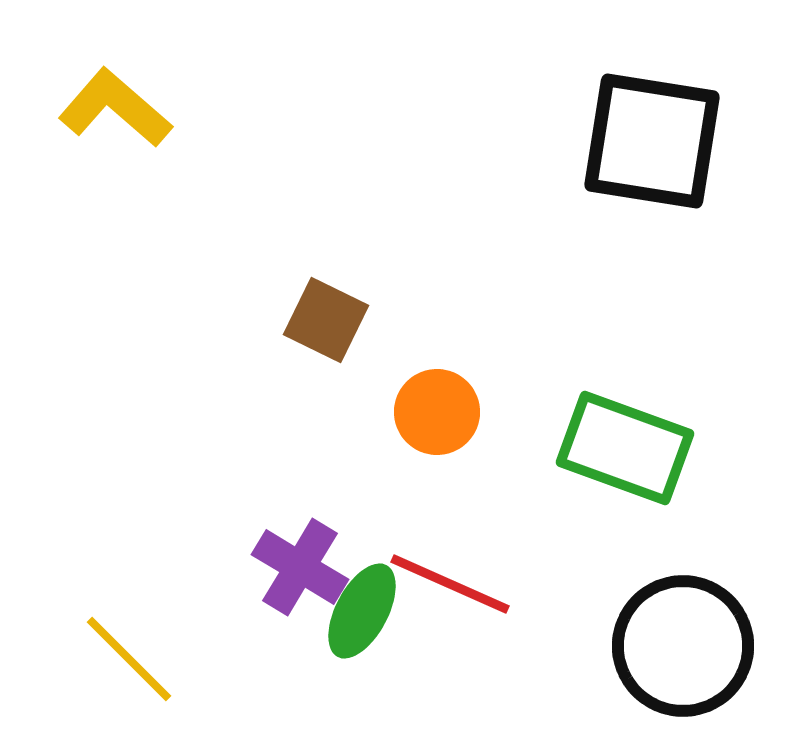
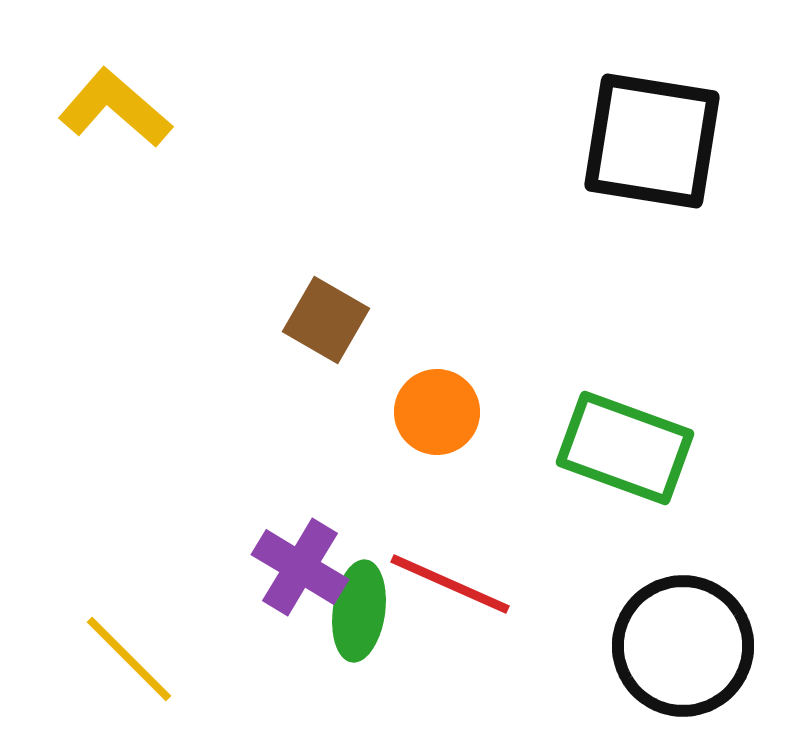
brown square: rotated 4 degrees clockwise
green ellipse: moved 3 px left; rotated 20 degrees counterclockwise
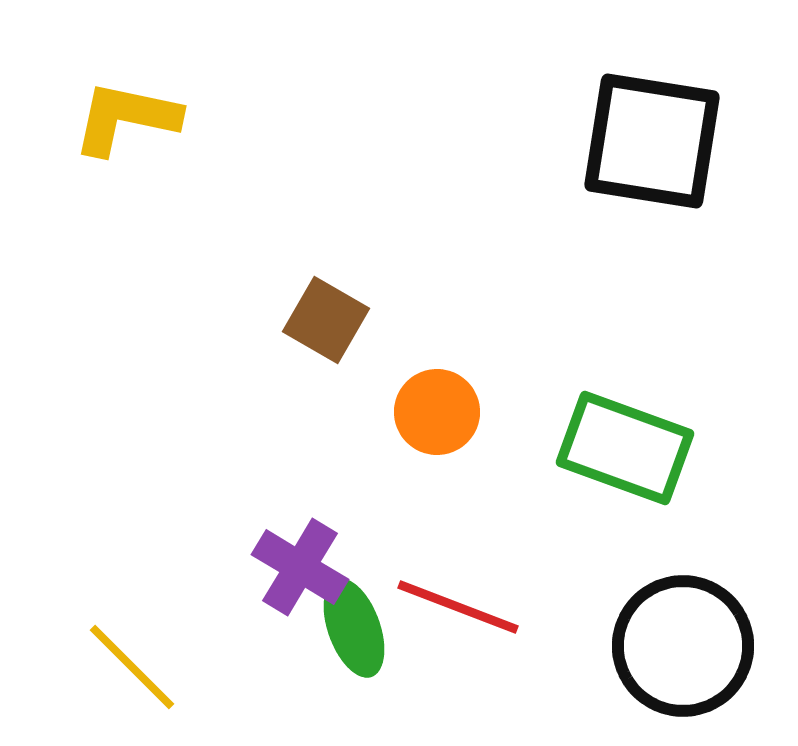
yellow L-shape: moved 11 px right, 10 px down; rotated 29 degrees counterclockwise
red line: moved 8 px right, 23 px down; rotated 3 degrees counterclockwise
green ellipse: moved 5 px left, 17 px down; rotated 28 degrees counterclockwise
yellow line: moved 3 px right, 8 px down
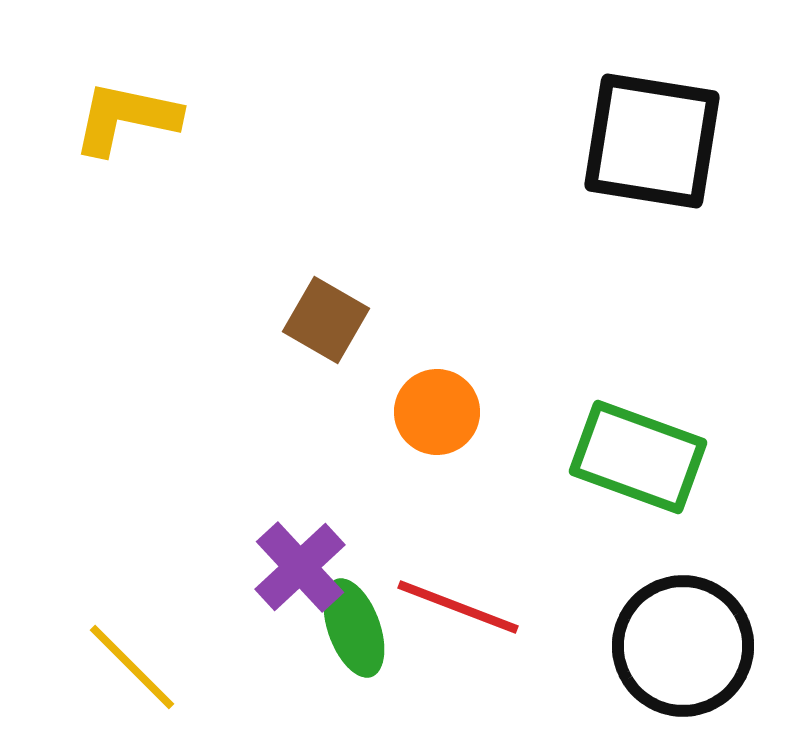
green rectangle: moved 13 px right, 9 px down
purple cross: rotated 16 degrees clockwise
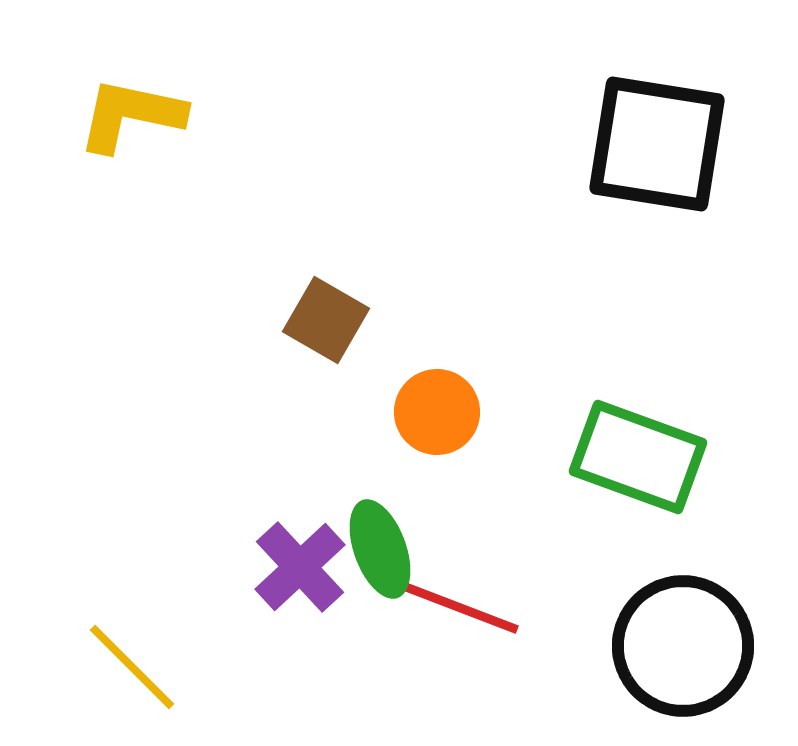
yellow L-shape: moved 5 px right, 3 px up
black square: moved 5 px right, 3 px down
green ellipse: moved 26 px right, 79 px up
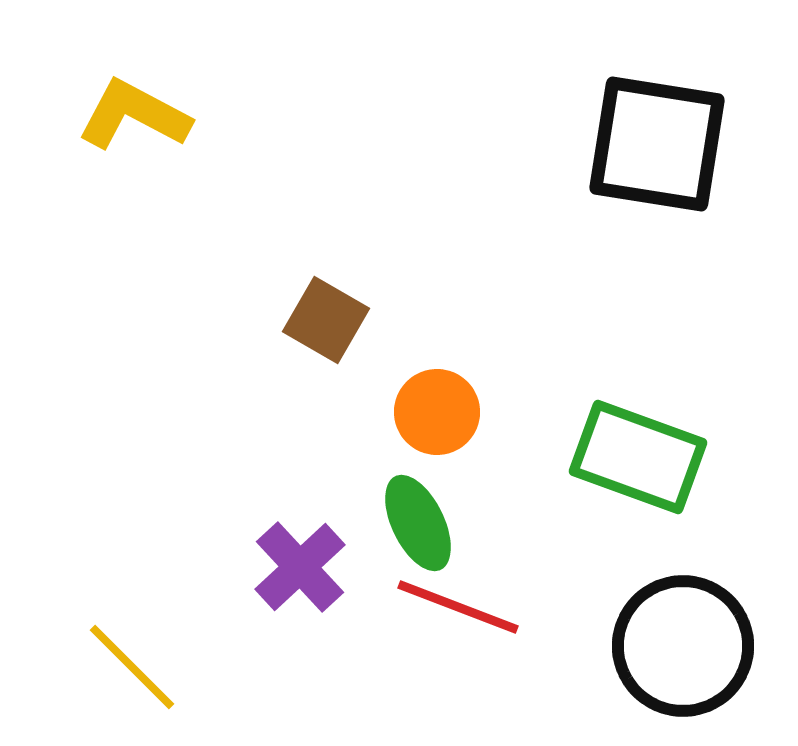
yellow L-shape: moved 3 px right; rotated 16 degrees clockwise
green ellipse: moved 38 px right, 26 px up; rotated 6 degrees counterclockwise
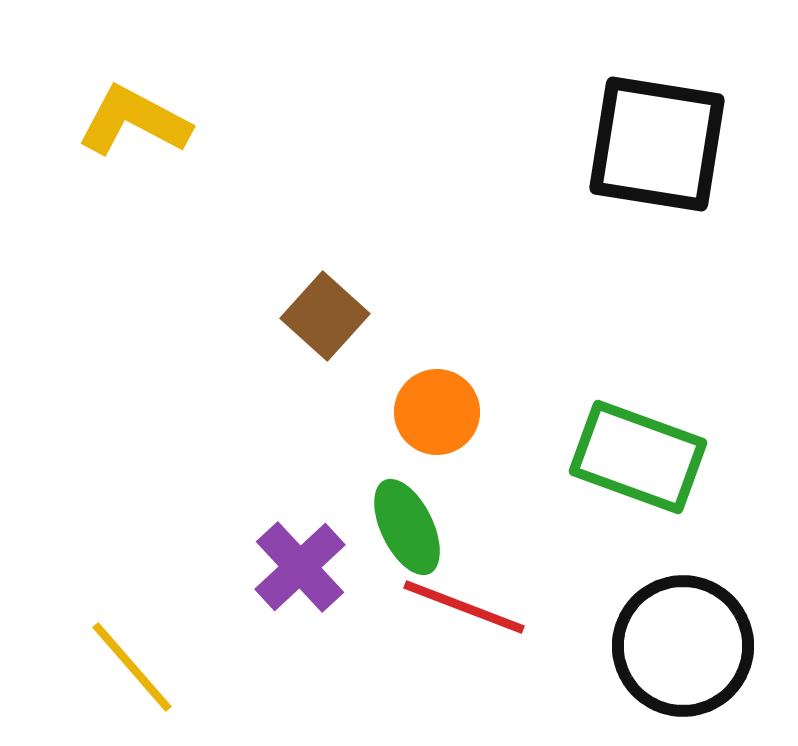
yellow L-shape: moved 6 px down
brown square: moved 1 px left, 4 px up; rotated 12 degrees clockwise
green ellipse: moved 11 px left, 4 px down
red line: moved 6 px right
yellow line: rotated 4 degrees clockwise
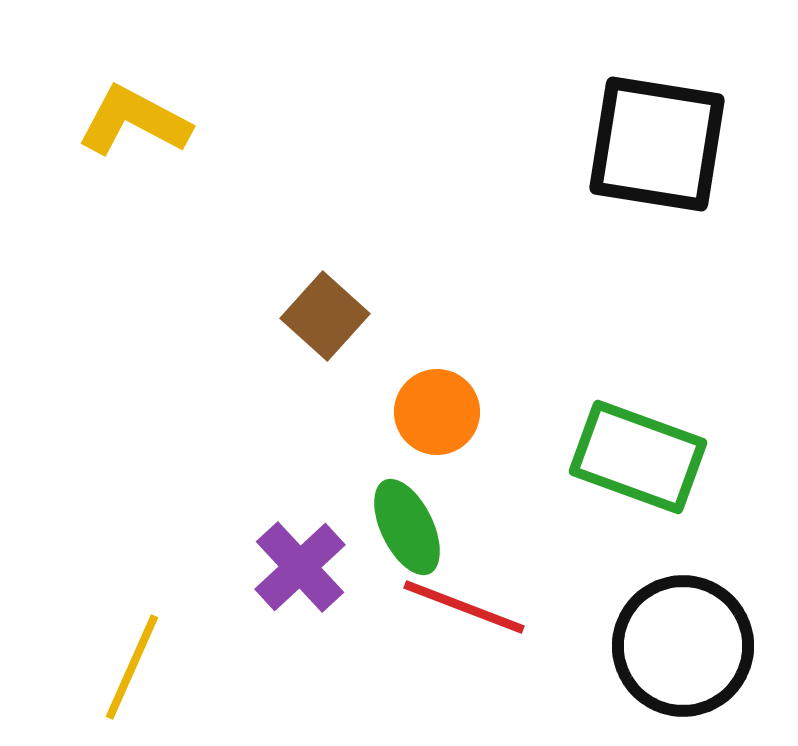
yellow line: rotated 65 degrees clockwise
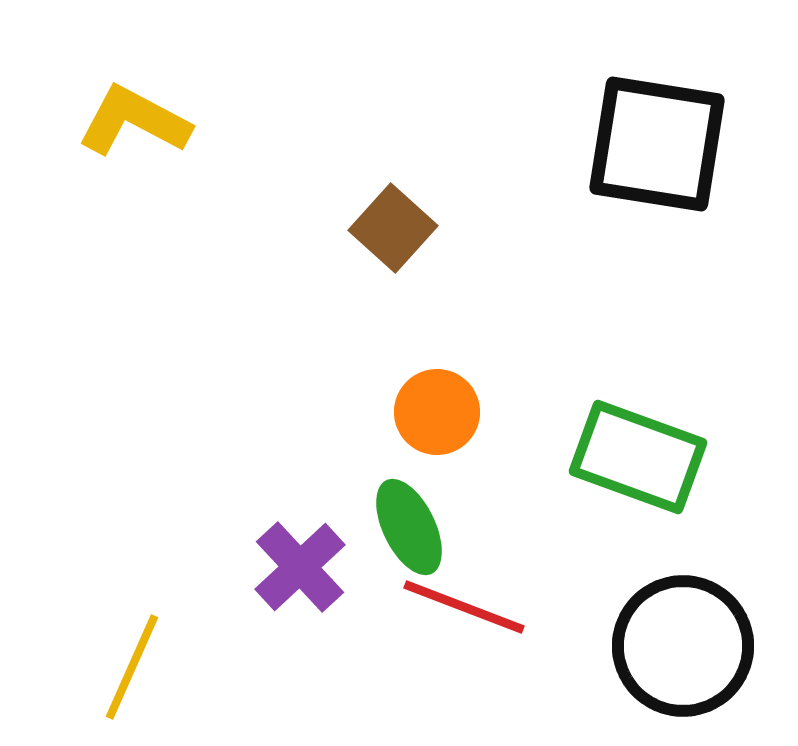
brown square: moved 68 px right, 88 px up
green ellipse: moved 2 px right
